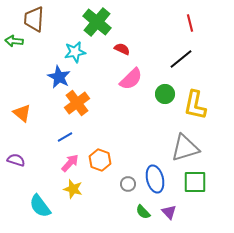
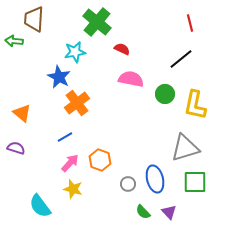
pink semicircle: rotated 125 degrees counterclockwise
purple semicircle: moved 12 px up
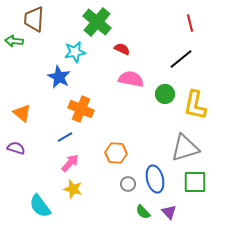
orange cross: moved 4 px right, 6 px down; rotated 30 degrees counterclockwise
orange hexagon: moved 16 px right, 7 px up; rotated 15 degrees counterclockwise
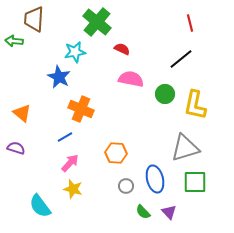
gray circle: moved 2 px left, 2 px down
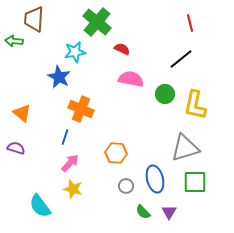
blue line: rotated 42 degrees counterclockwise
purple triangle: rotated 14 degrees clockwise
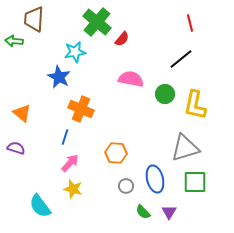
red semicircle: moved 10 px up; rotated 105 degrees clockwise
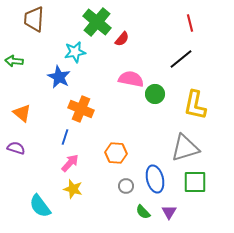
green arrow: moved 20 px down
green circle: moved 10 px left
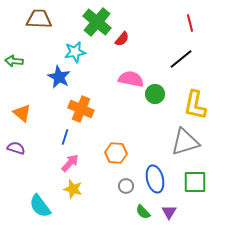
brown trapezoid: moved 5 px right; rotated 88 degrees clockwise
gray triangle: moved 6 px up
